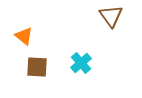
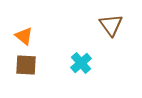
brown triangle: moved 9 px down
brown square: moved 11 px left, 2 px up
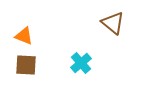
brown triangle: moved 2 px right, 2 px up; rotated 15 degrees counterclockwise
orange triangle: rotated 18 degrees counterclockwise
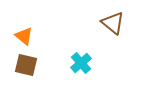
orange triangle: rotated 18 degrees clockwise
brown square: rotated 10 degrees clockwise
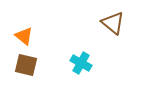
cyan cross: rotated 20 degrees counterclockwise
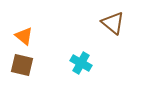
brown square: moved 4 px left
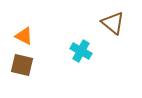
orange triangle: rotated 12 degrees counterclockwise
cyan cross: moved 12 px up
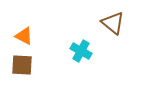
brown square: rotated 10 degrees counterclockwise
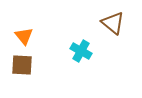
orange triangle: rotated 24 degrees clockwise
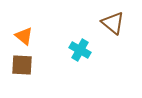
orange triangle: rotated 12 degrees counterclockwise
cyan cross: moved 1 px left, 1 px up
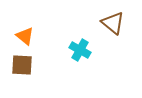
orange triangle: moved 1 px right
